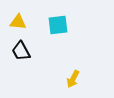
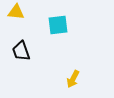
yellow triangle: moved 2 px left, 10 px up
black trapezoid: rotated 10 degrees clockwise
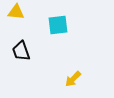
yellow arrow: rotated 18 degrees clockwise
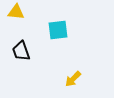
cyan square: moved 5 px down
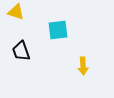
yellow triangle: rotated 12 degrees clockwise
yellow arrow: moved 10 px right, 13 px up; rotated 48 degrees counterclockwise
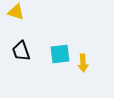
cyan square: moved 2 px right, 24 px down
yellow arrow: moved 3 px up
